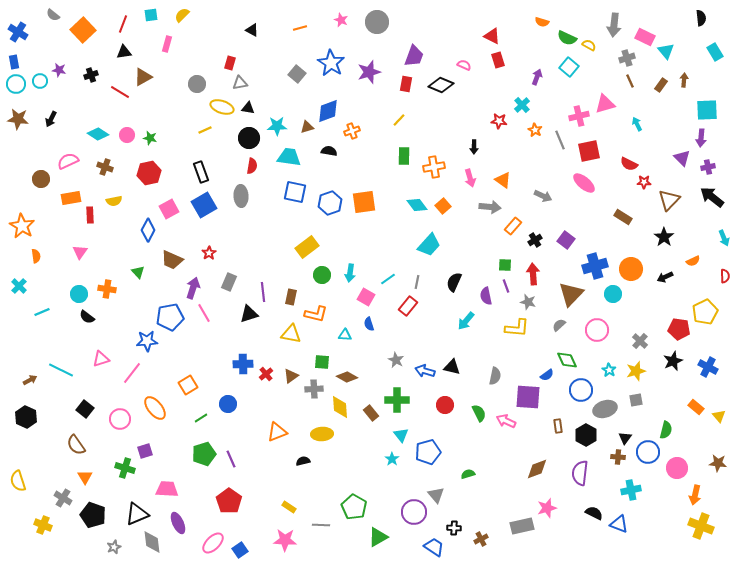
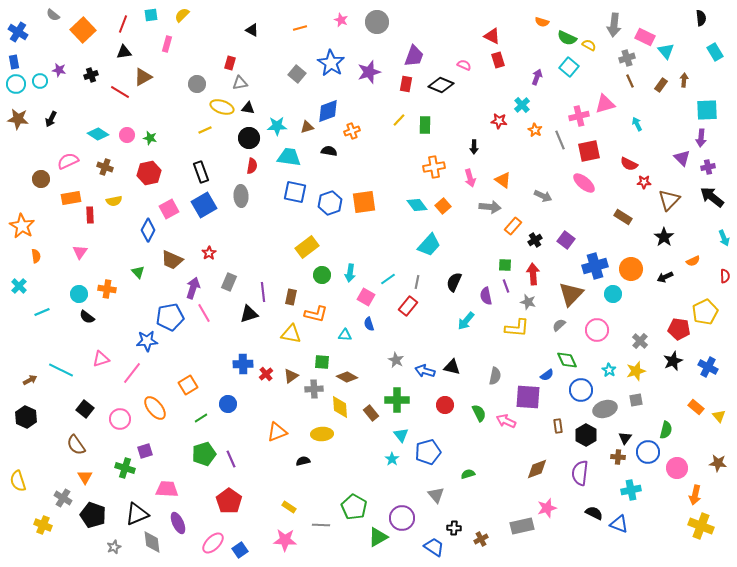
green rectangle at (404, 156): moved 21 px right, 31 px up
purple circle at (414, 512): moved 12 px left, 6 px down
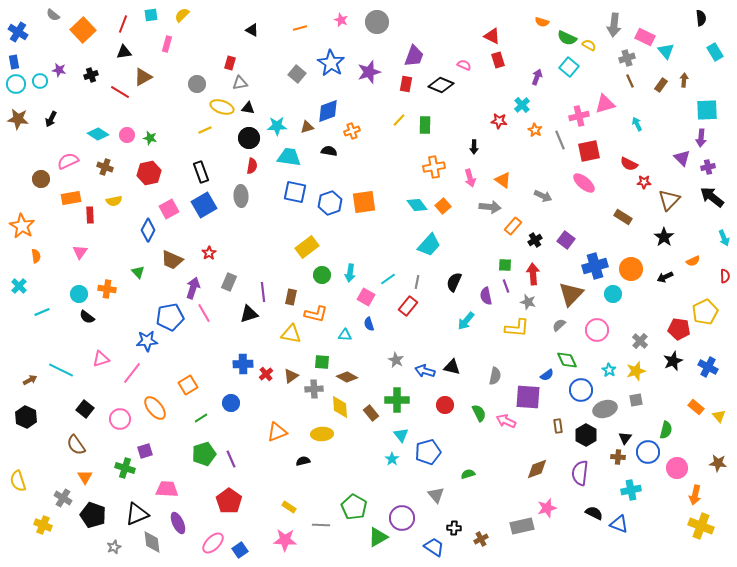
blue circle at (228, 404): moved 3 px right, 1 px up
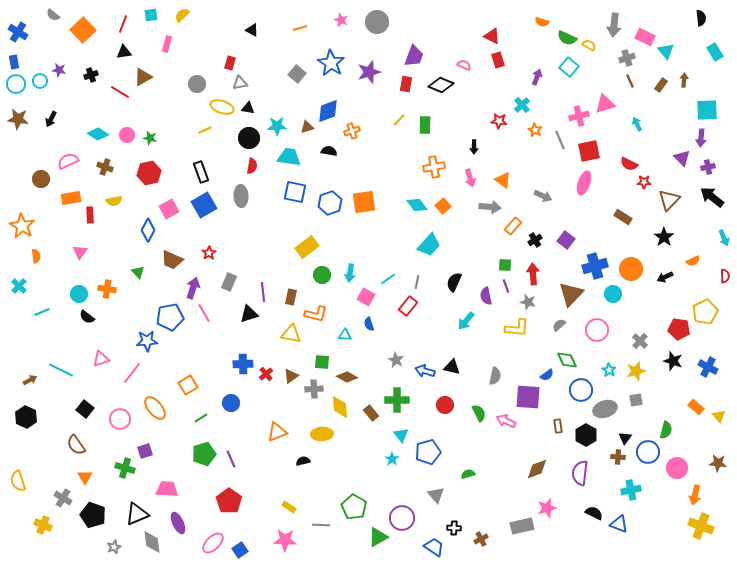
pink ellipse at (584, 183): rotated 70 degrees clockwise
black star at (673, 361): rotated 30 degrees counterclockwise
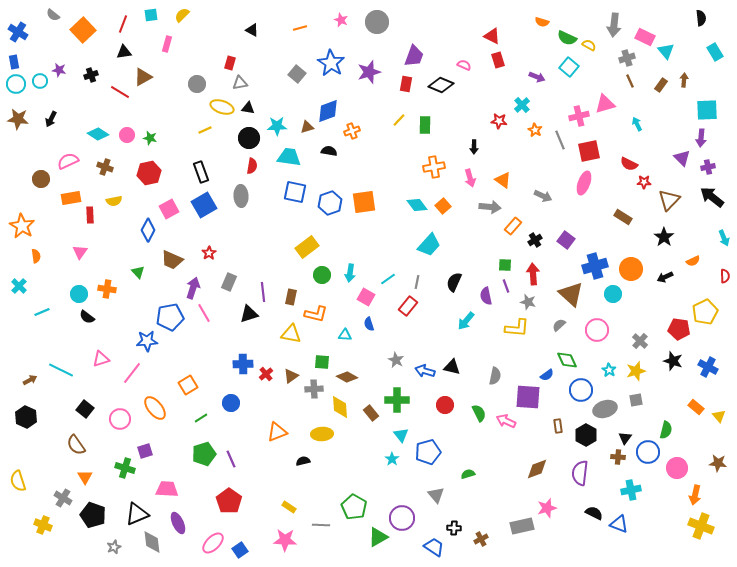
purple arrow at (537, 77): rotated 91 degrees clockwise
brown triangle at (571, 294): rotated 32 degrees counterclockwise
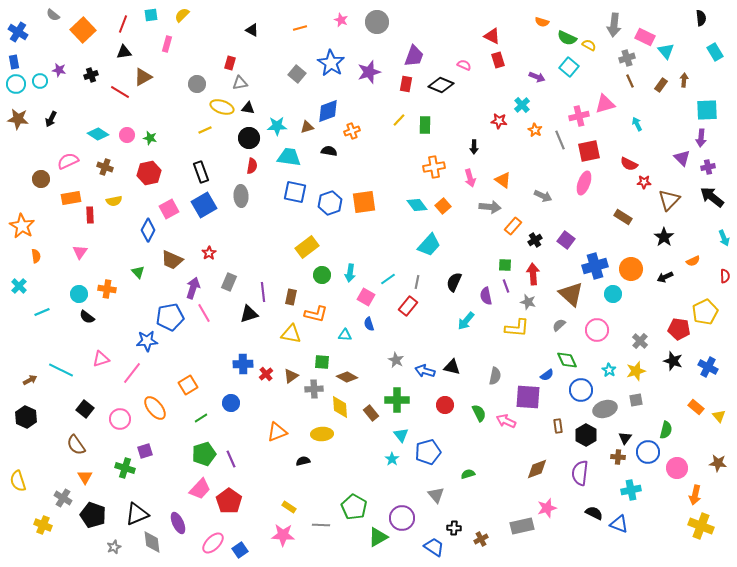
pink trapezoid at (167, 489): moved 33 px right; rotated 130 degrees clockwise
pink star at (285, 540): moved 2 px left, 5 px up
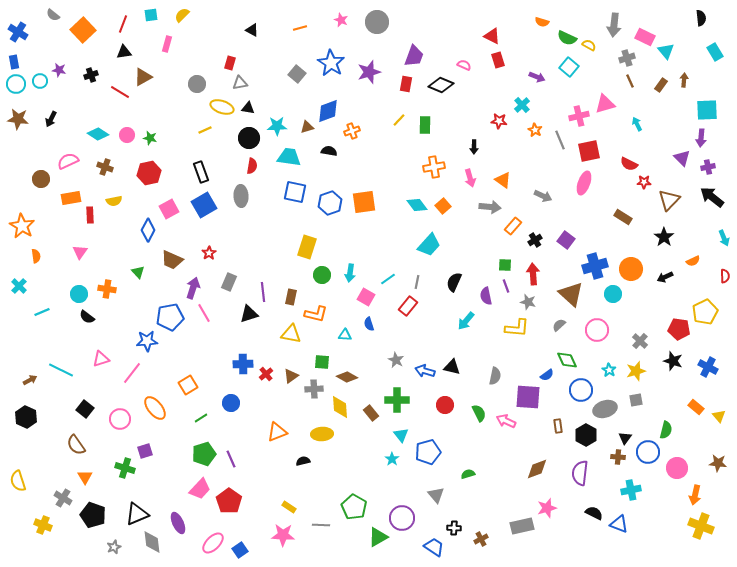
yellow rectangle at (307, 247): rotated 35 degrees counterclockwise
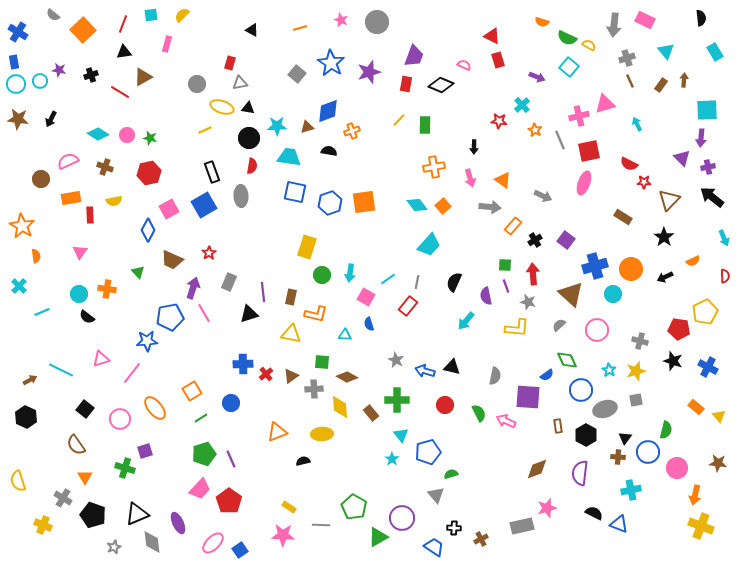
pink rectangle at (645, 37): moved 17 px up
black rectangle at (201, 172): moved 11 px right
gray cross at (640, 341): rotated 28 degrees counterclockwise
orange square at (188, 385): moved 4 px right, 6 px down
green semicircle at (468, 474): moved 17 px left
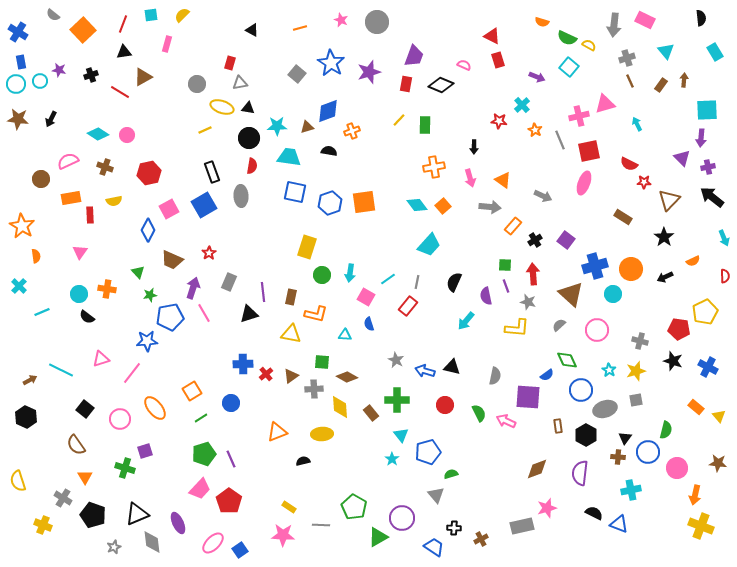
blue rectangle at (14, 62): moved 7 px right
green star at (150, 138): moved 157 px down; rotated 24 degrees counterclockwise
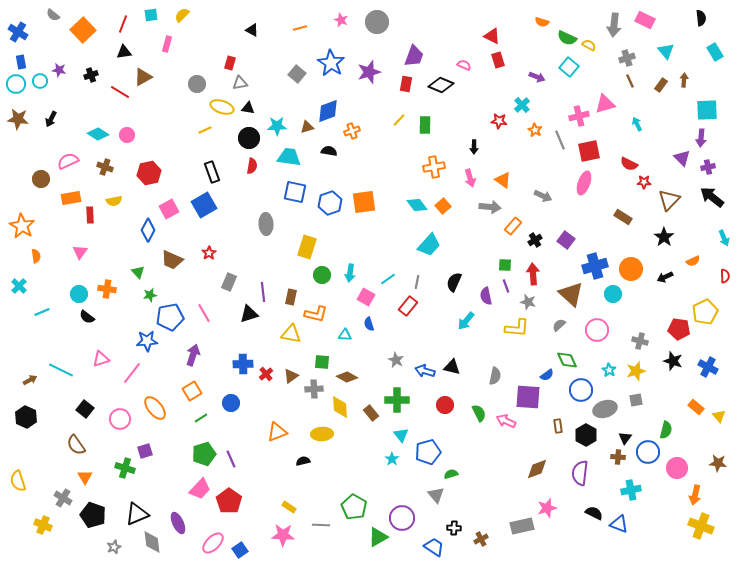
gray ellipse at (241, 196): moved 25 px right, 28 px down
purple arrow at (193, 288): moved 67 px down
